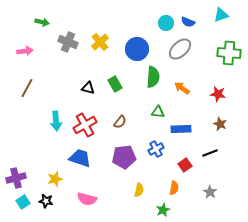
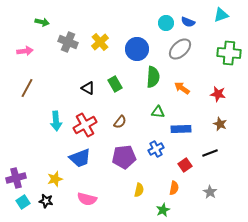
black triangle: rotated 16 degrees clockwise
blue trapezoid: rotated 140 degrees clockwise
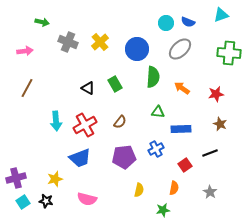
red star: moved 2 px left; rotated 21 degrees counterclockwise
green star: rotated 16 degrees clockwise
